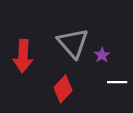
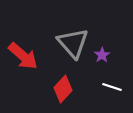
red arrow: rotated 52 degrees counterclockwise
white line: moved 5 px left, 5 px down; rotated 18 degrees clockwise
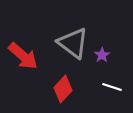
gray triangle: rotated 12 degrees counterclockwise
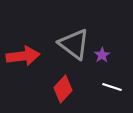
gray triangle: moved 1 px right, 1 px down
red arrow: rotated 48 degrees counterclockwise
